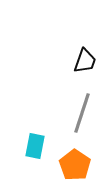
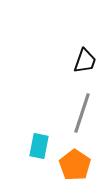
cyan rectangle: moved 4 px right
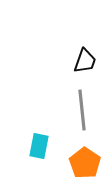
gray line: moved 3 px up; rotated 24 degrees counterclockwise
orange pentagon: moved 10 px right, 2 px up
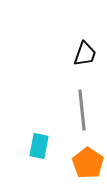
black trapezoid: moved 7 px up
orange pentagon: moved 3 px right
